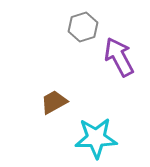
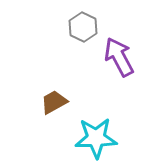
gray hexagon: rotated 16 degrees counterclockwise
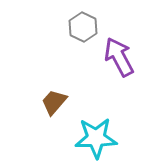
brown trapezoid: rotated 20 degrees counterclockwise
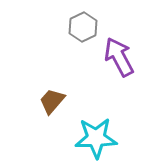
gray hexagon: rotated 8 degrees clockwise
brown trapezoid: moved 2 px left, 1 px up
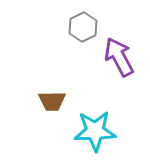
brown trapezoid: rotated 132 degrees counterclockwise
cyan star: moved 1 px left, 7 px up
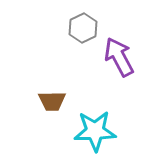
gray hexagon: moved 1 px down
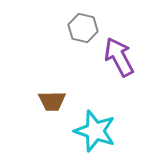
gray hexagon: rotated 20 degrees counterclockwise
cyan star: rotated 21 degrees clockwise
